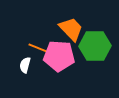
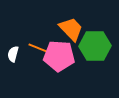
white semicircle: moved 12 px left, 11 px up
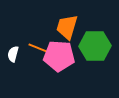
orange trapezoid: moved 4 px left, 2 px up; rotated 120 degrees counterclockwise
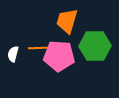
orange trapezoid: moved 6 px up
orange line: rotated 24 degrees counterclockwise
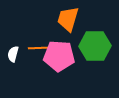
orange trapezoid: moved 1 px right, 2 px up
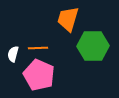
green hexagon: moved 2 px left
pink pentagon: moved 20 px left, 19 px down; rotated 20 degrees clockwise
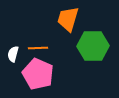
pink pentagon: moved 1 px left, 1 px up
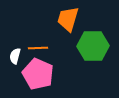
white semicircle: moved 2 px right, 2 px down
